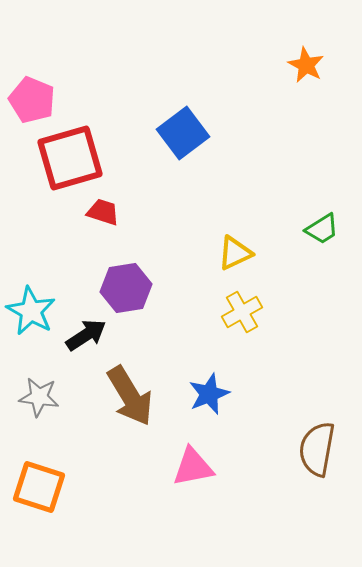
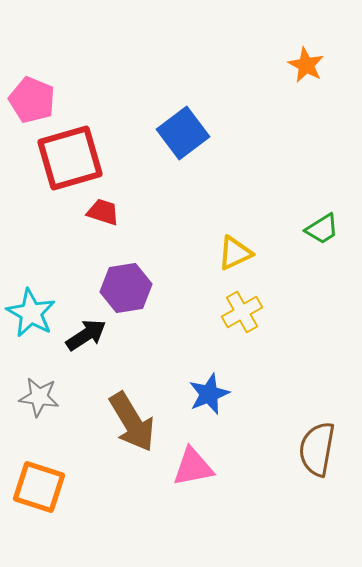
cyan star: moved 2 px down
brown arrow: moved 2 px right, 26 px down
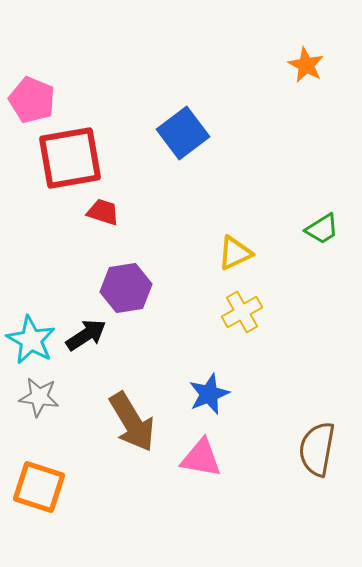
red square: rotated 6 degrees clockwise
cyan star: moved 27 px down
pink triangle: moved 8 px right, 9 px up; rotated 21 degrees clockwise
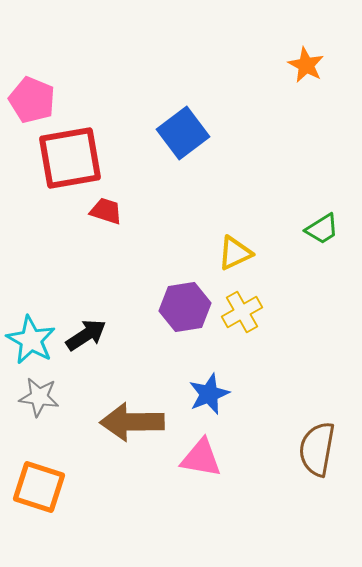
red trapezoid: moved 3 px right, 1 px up
purple hexagon: moved 59 px right, 19 px down
brown arrow: rotated 120 degrees clockwise
